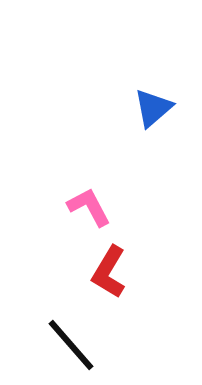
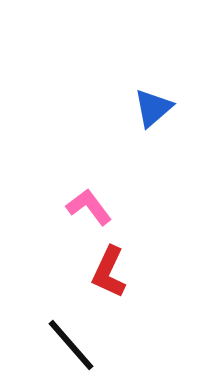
pink L-shape: rotated 9 degrees counterclockwise
red L-shape: rotated 6 degrees counterclockwise
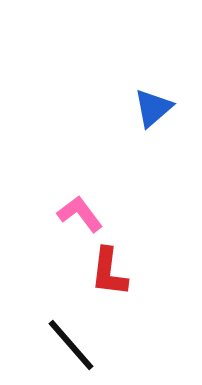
pink L-shape: moved 9 px left, 7 px down
red L-shape: rotated 18 degrees counterclockwise
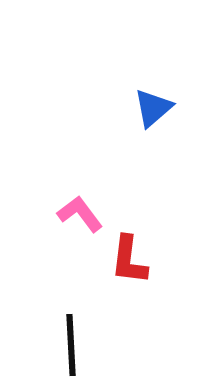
red L-shape: moved 20 px right, 12 px up
black line: rotated 38 degrees clockwise
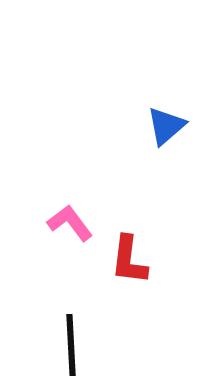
blue triangle: moved 13 px right, 18 px down
pink L-shape: moved 10 px left, 9 px down
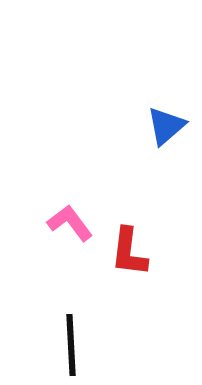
red L-shape: moved 8 px up
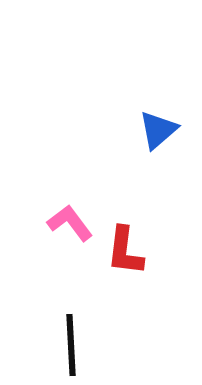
blue triangle: moved 8 px left, 4 px down
red L-shape: moved 4 px left, 1 px up
